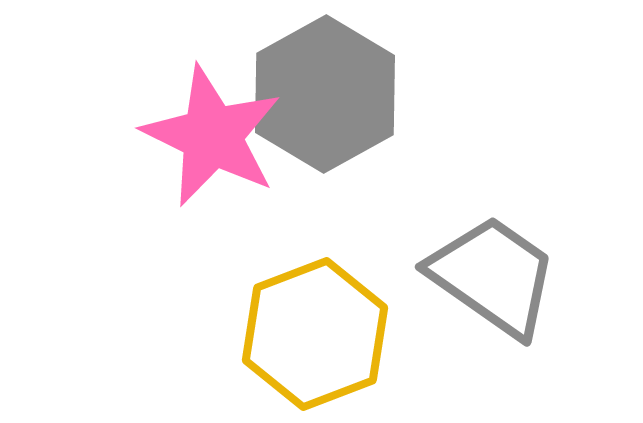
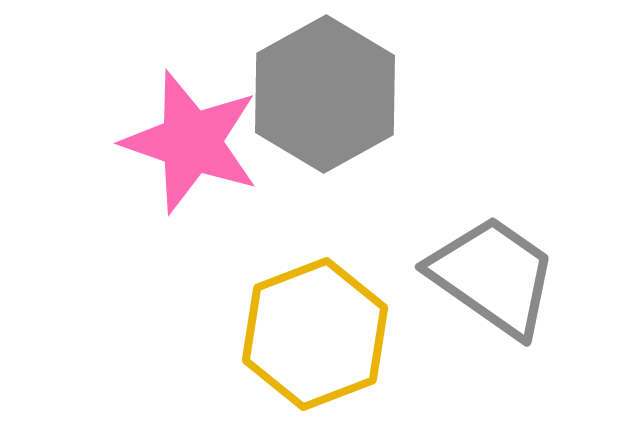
pink star: moved 21 px left, 6 px down; rotated 7 degrees counterclockwise
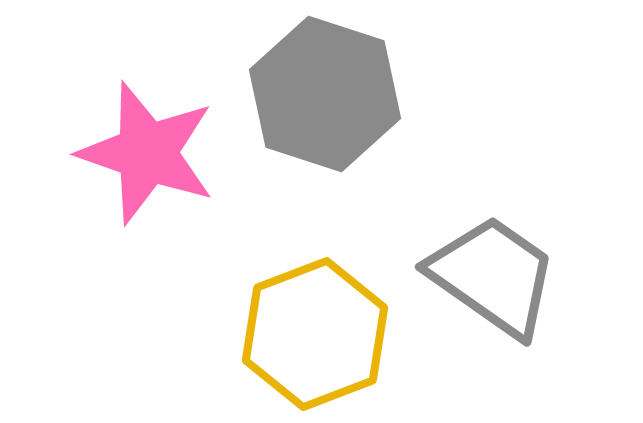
gray hexagon: rotated 13 degrees counterclockwise
pink star: moved 44 px left, 11 px down
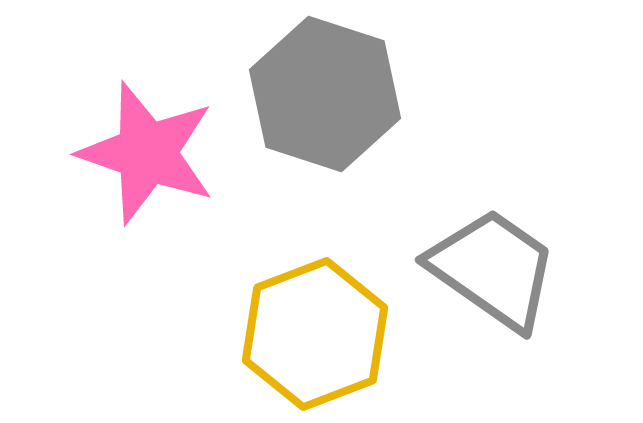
gray trapezoid: moved 7 px up
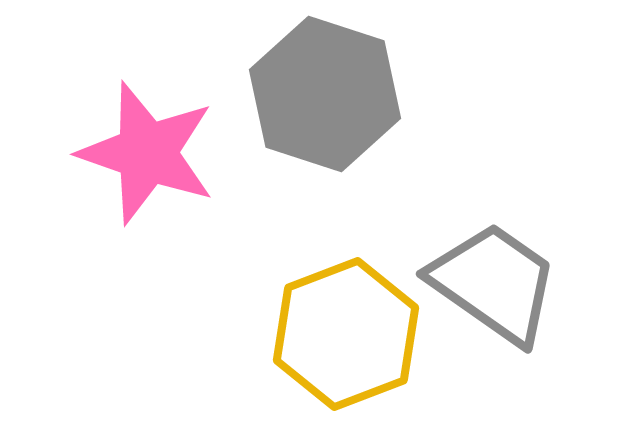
gray trapezoid: moved 1 px right, 14 px down
yellow hexagon: moved 31 px right
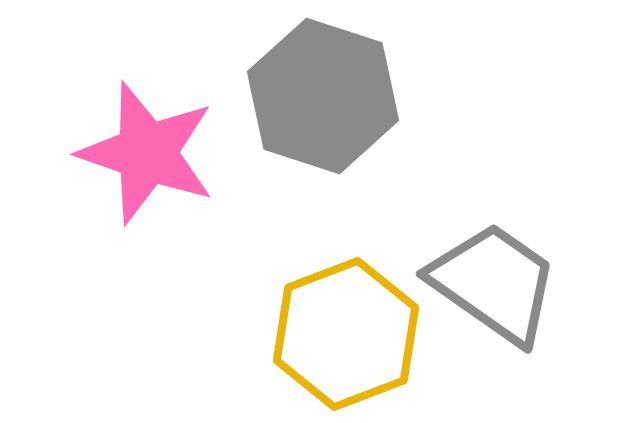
gray hexagon: moved 2 px left, 2 px down
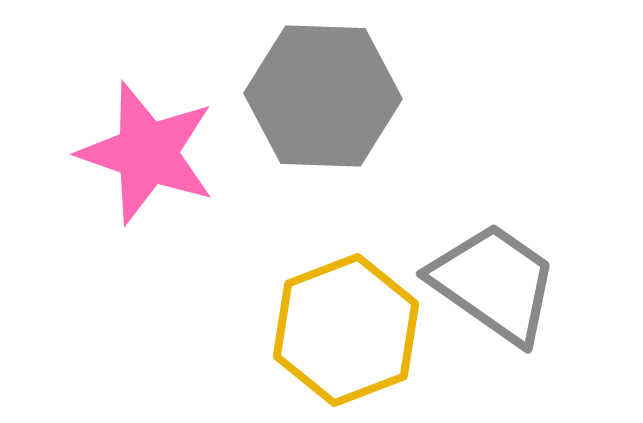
gray hexagon: rotated 16 degrees counterclockwise
yellow hexagon: moved 4 px up
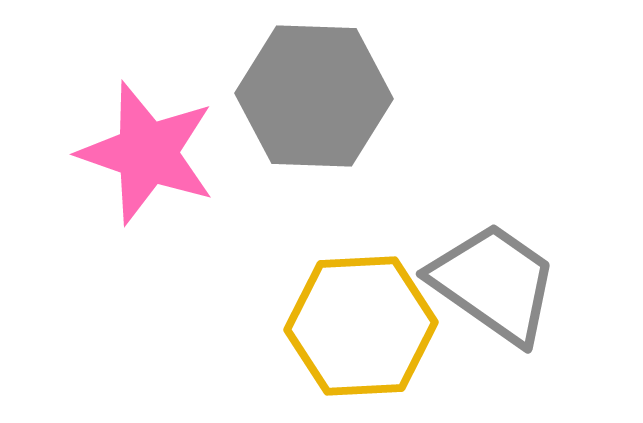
gray hexagon: moved 9 px left
yellow hexagon: moved 15 px right, 4 px up; rotated 18 degrees clockwise
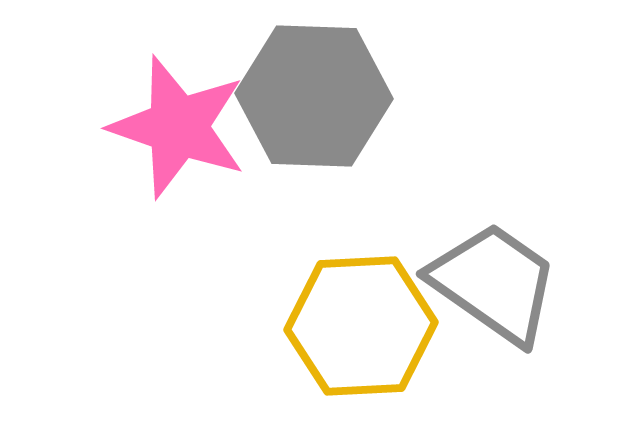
pink star: moved 31 px right, 26 px up
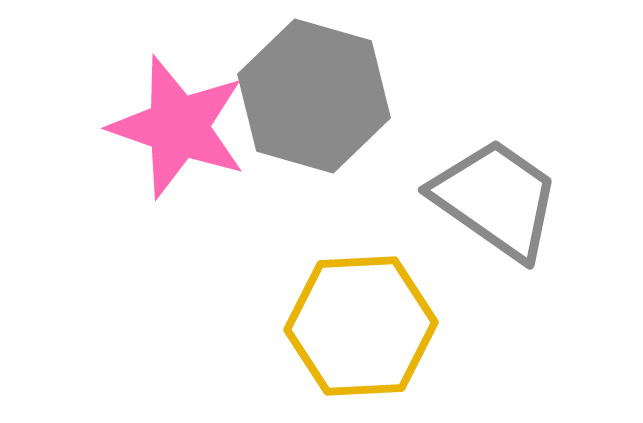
gray hexagon: rotated 14 degrees clockwise
gray trapezoid: moved 2 px right, 84 px up
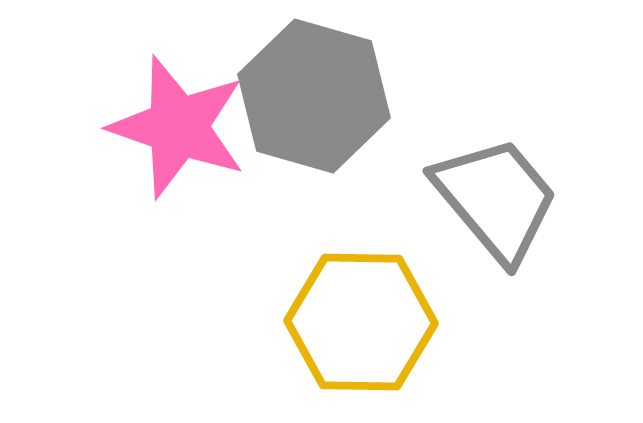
gray trapezoid: rotated 15 degrees clockwise
yellow hexagon: moved 4 px up; rotated 4 degrees clockwise
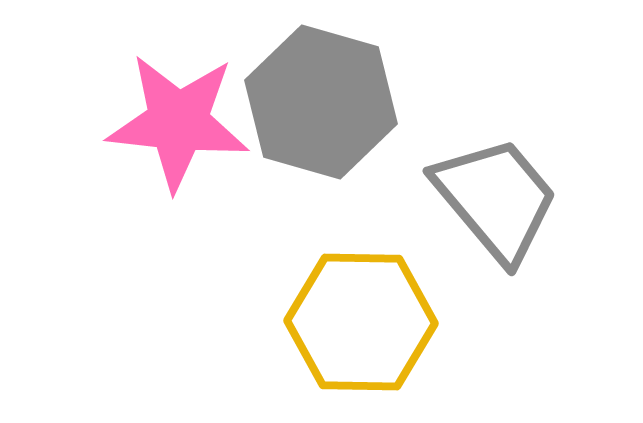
gray hexagon: moved 7 px right, 6 px down
pink star: moved 5 px up; rotated 13 degrees counterclockwise
